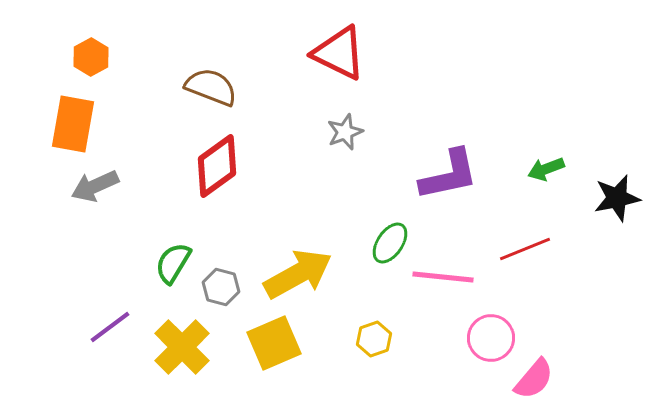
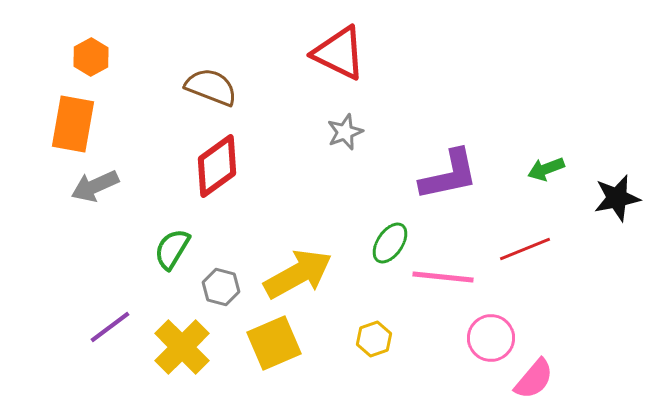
green semicircle: moved 1 px left, 14 px up
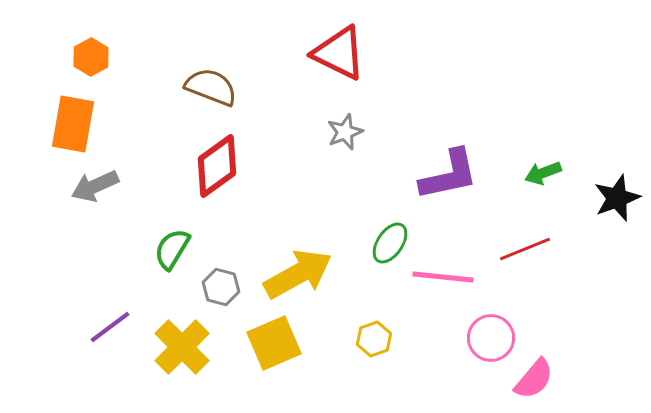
green arrow: moved 3 px left, 4 px down
black star: rotated 9 degrees counterclockwise
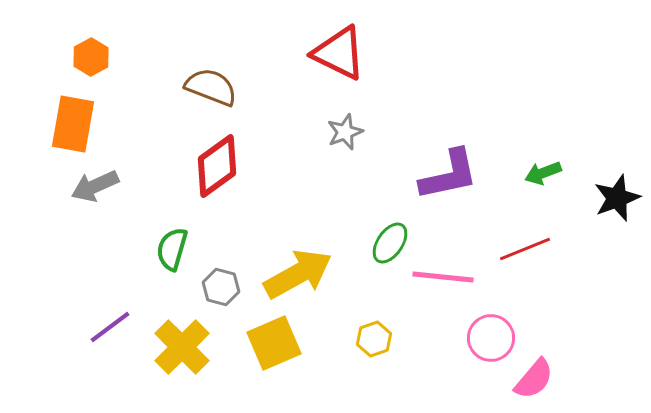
green semicircle: rotated 15 degrees counterclockwise
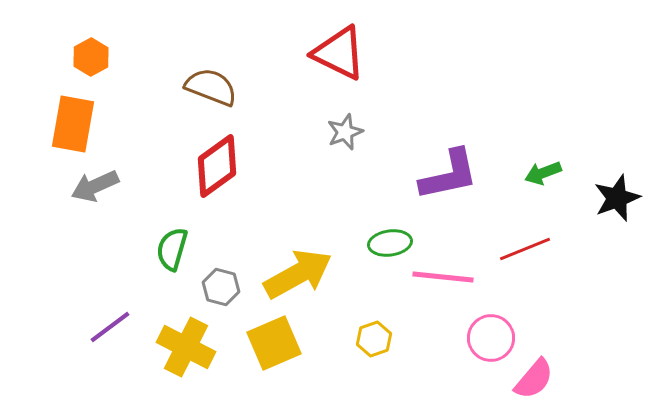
green ellipse: rotated 48 degrees clockwise
yellow cross: moved 4 px right; rotated 18 degrees counterclockwise
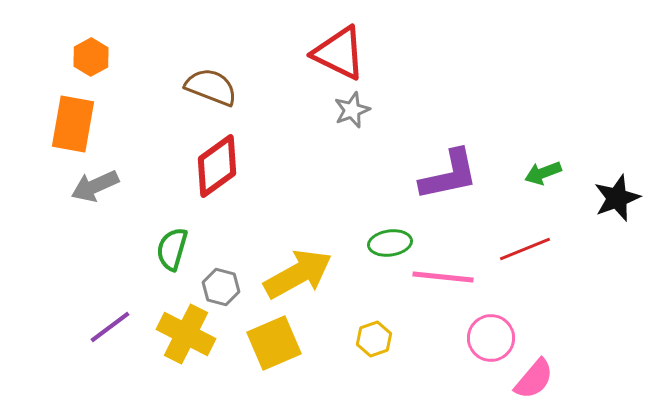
gray star: moved 7 px right, 22 px up
yellow cross: moved 13 px up
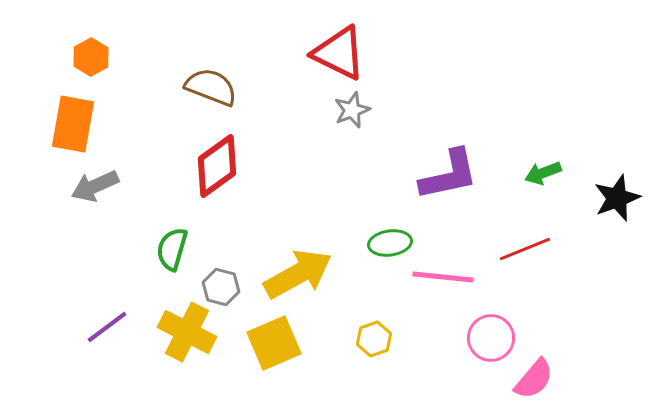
purple line: moved 3 px left
yellow cross: moved 1 px right, 2 px up
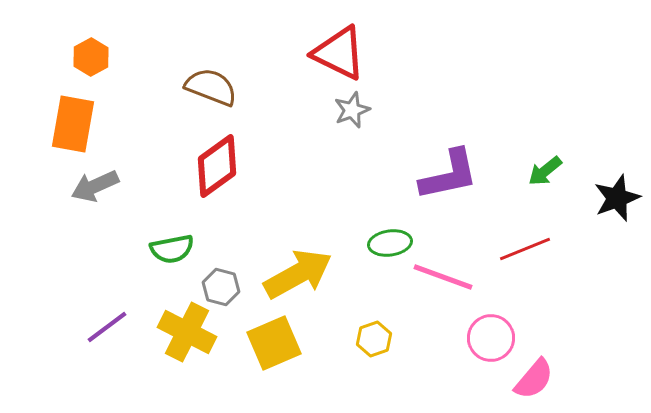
green arrow: moved 2 px right, 2 px up; rotated 18 degrees counterclockwise
green semicircle: rotated 117 degrees counterclockwise
pink line: rotated 14 degrees clockwise
